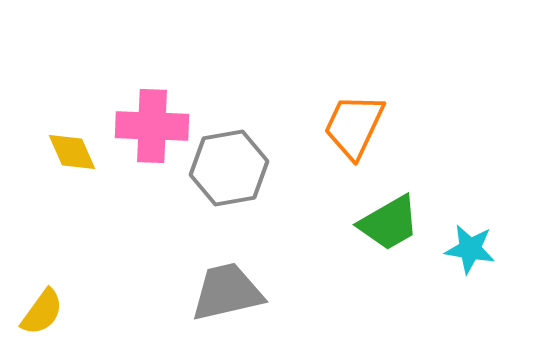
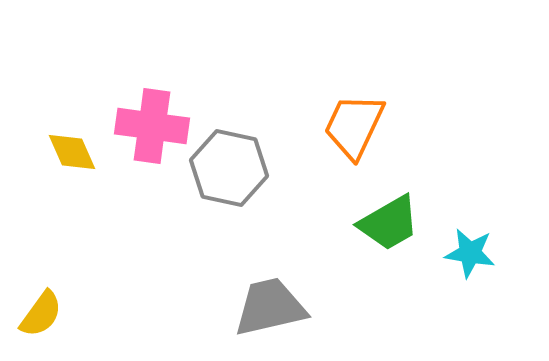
pink cross: rotated 6 degrees clockwise
gray hexagon: rotated 22 degrees clockwise
cyan star: moved 4 px down
gray trapezoid: moved 43 px right, 15 px down
yellow semicircle: moved 1 px left, 2 px down
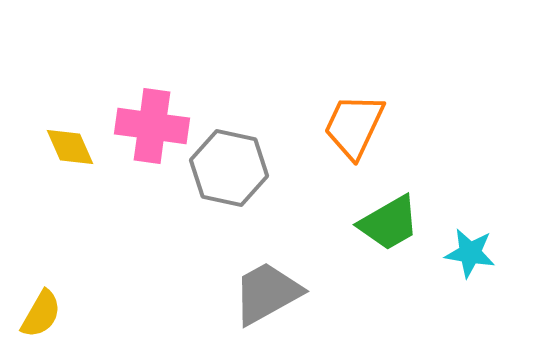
yellow diamond: moved 2 px left, 5 px up
gray trapezoid: moved 3 px left, 14 px up; rotated 16 degrees counterclockwise
yellow semicircle: rotated 6 degrees counterclockwise
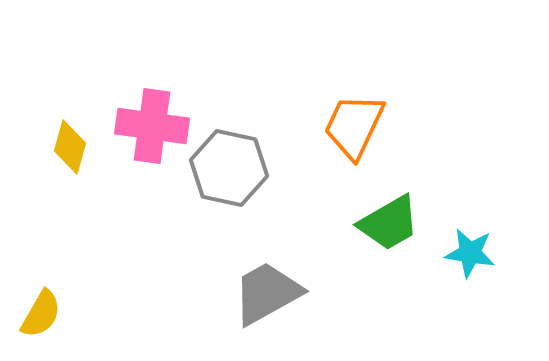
yellow diamond: rotated 40 degrees clockwise
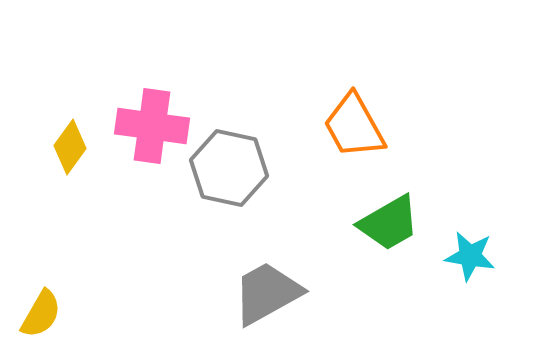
orange trapezoid: rotated 54 degrees counterclockwise
yellow diamond: rotated 20 degrees clockwise
cyan star: moved 3 px down
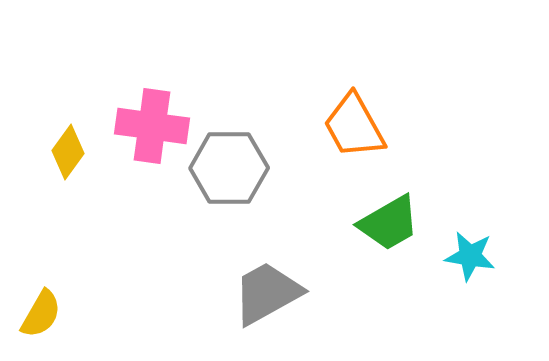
yellow diamond: moved 2 px left, 5 px down
gray hexagon: rotated 12 degrees counterclockwise
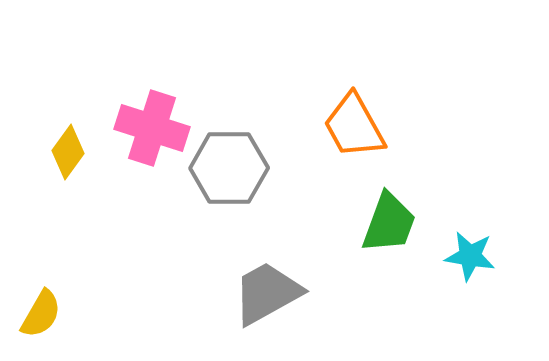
pink cross: moved 2 px down; rotated 10 degrees clockwise
green trapezoid: rotated 40 degrees counterclockwise
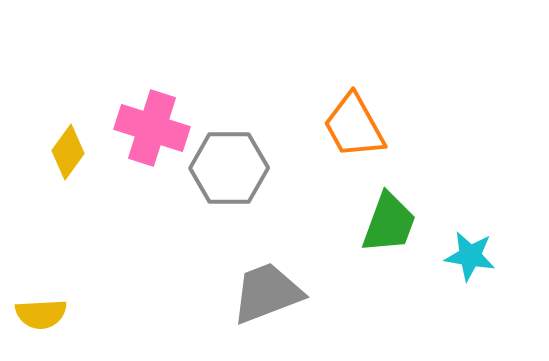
gray trapezoid: rotated 8 degrees clockwise
yellow semicircle: rotated 57 degrees clockwise
